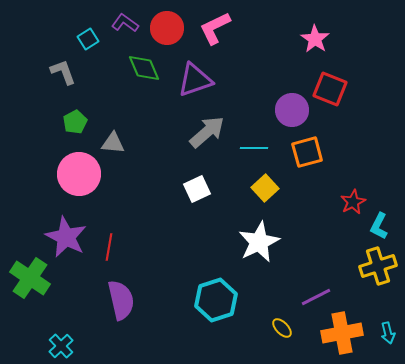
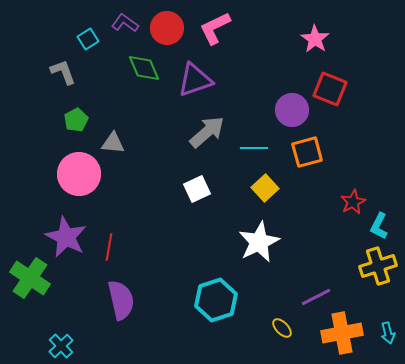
green pentagon: moved 1 px right, 2 px up
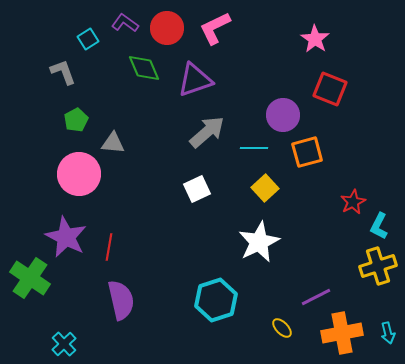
purple circle: moved 9 px left, 5 px down
cyan cross: moved 3 px right, 2 px up
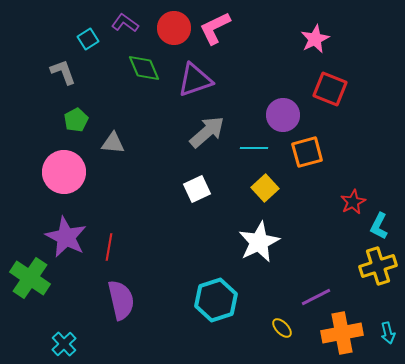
red circle: moved 7 px right
pink star: rotated 12 degrees clockwise
pink circle: moved 15 px left, 2 px up
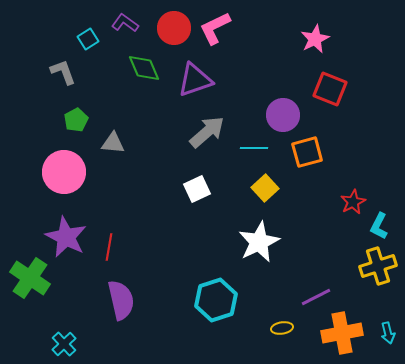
yellow ellipse: rotated 55 degrees counterclockwise
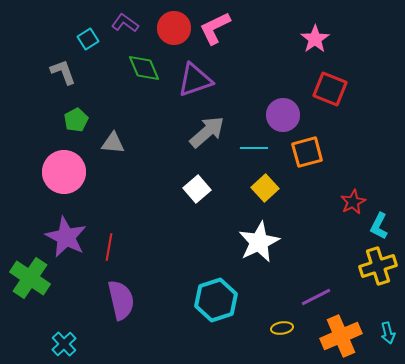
pink star: rotated 8 degrees counterclockwise
white square: rotated 16 degrees counterclockwise
orange cross: moved 1 px left, 3 px down; rotated 12 degrees counterclockwise
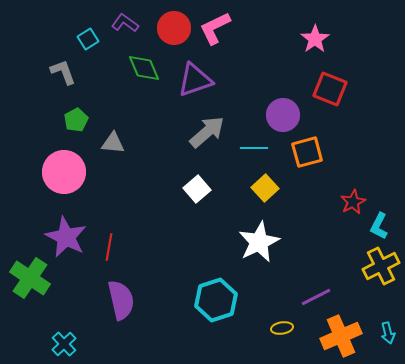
yellow cross: moved 3 px right; rotated 9 degrees counterclockwise
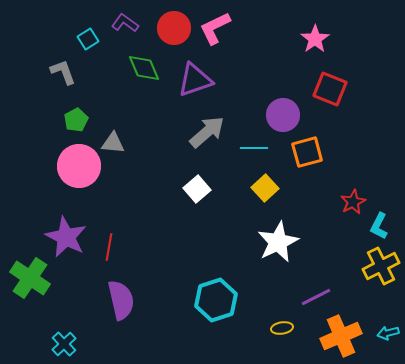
pink circle: moved 15 px right, 6 px up
white star: moved 19 px right
cyan arrow: rotated 90 degrees clockwise
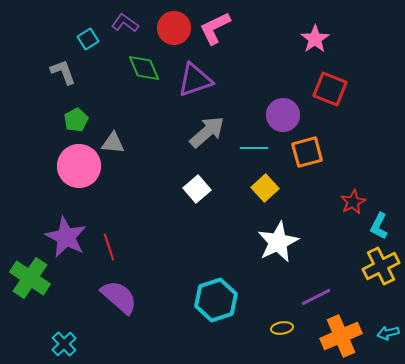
red line: rotated 28 degrees counterclockwise
purple semicircle: moved 2 px left, 3 px up; rotated 36 degrees counterclockwise
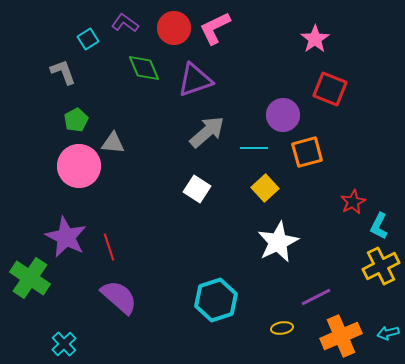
white square: rotated 16 degrees counterclockwise
